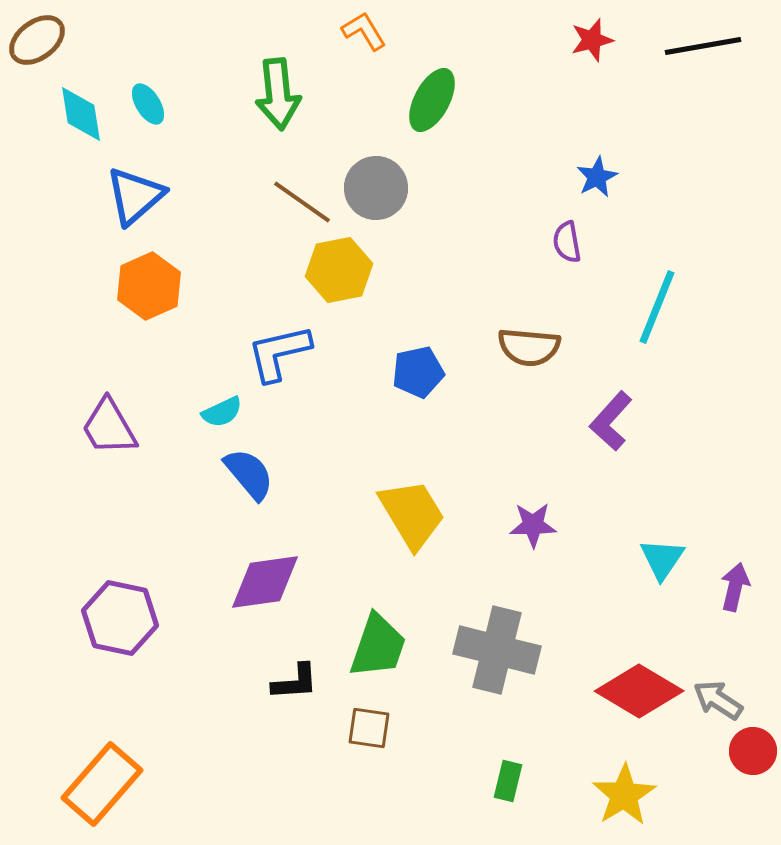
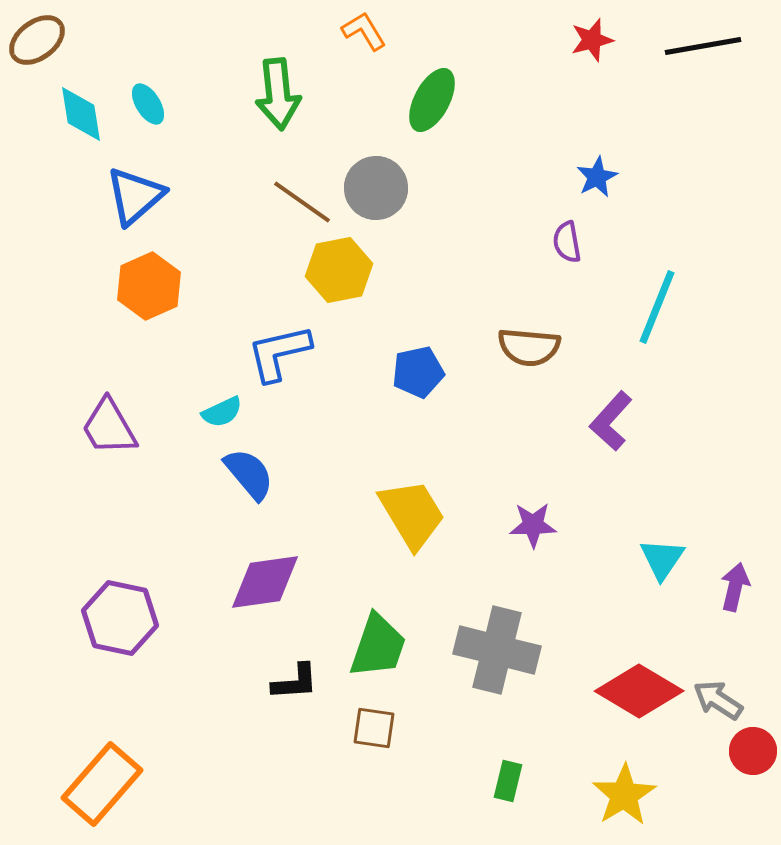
brown square: moved 5 px right
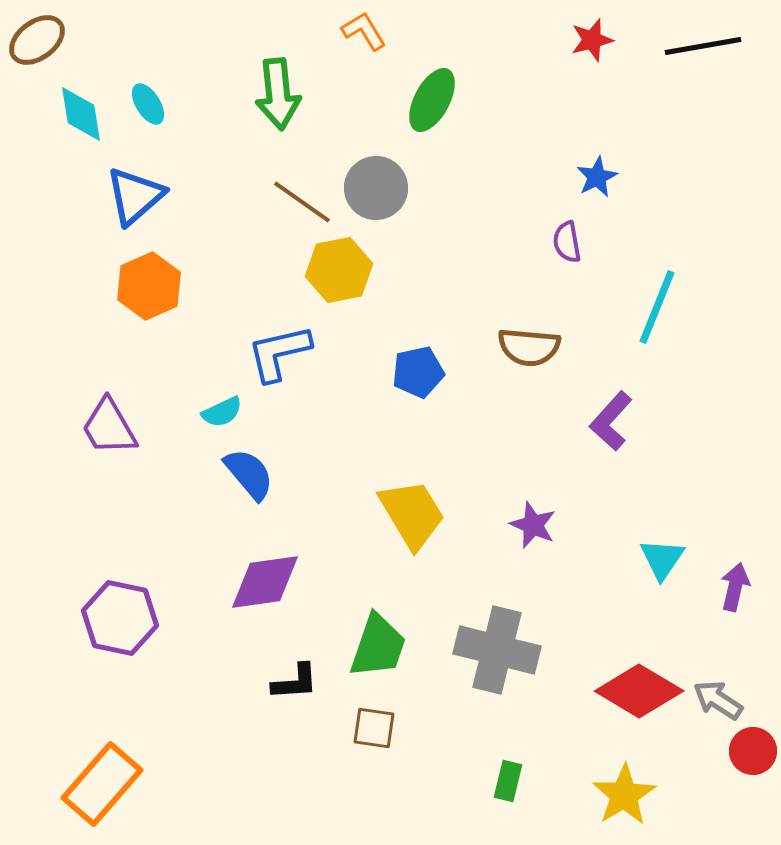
purple star: rotated 24 degrees clockwise
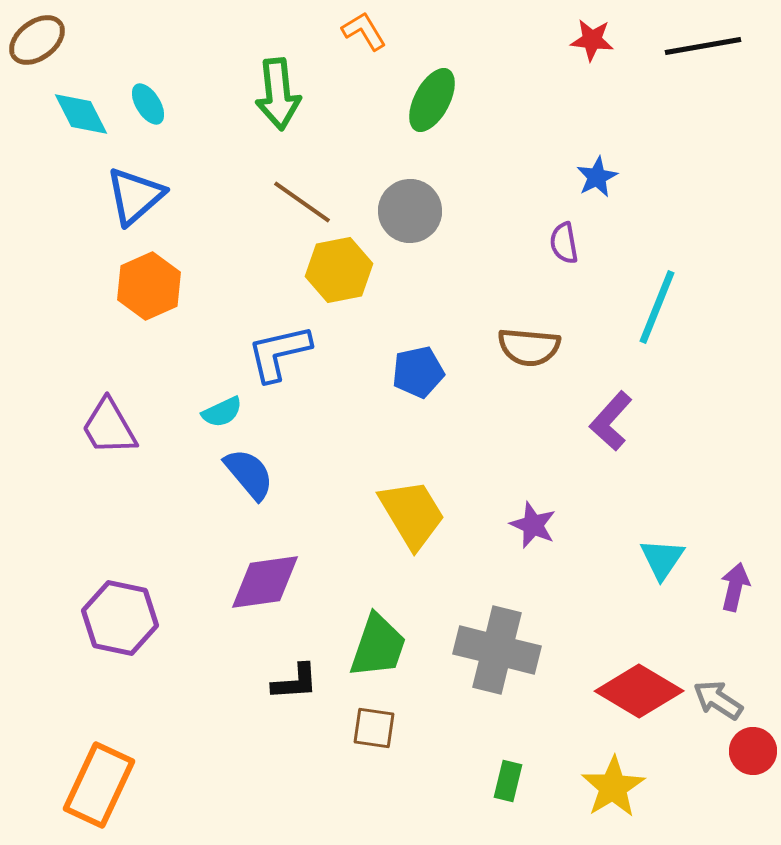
red star: rotated 21 degrees clockwise
cyan diamond: rotated 18 degrees counterclockwise
gray circle: moved 34 px right, 23 px down
purple semicircle: moved 3 px left, 1 px down
orange rectangle: moved 3 px left, 1 px down; rotated 16 degrees counterclockwise
yellow star: moved 11 px left, 8 px up
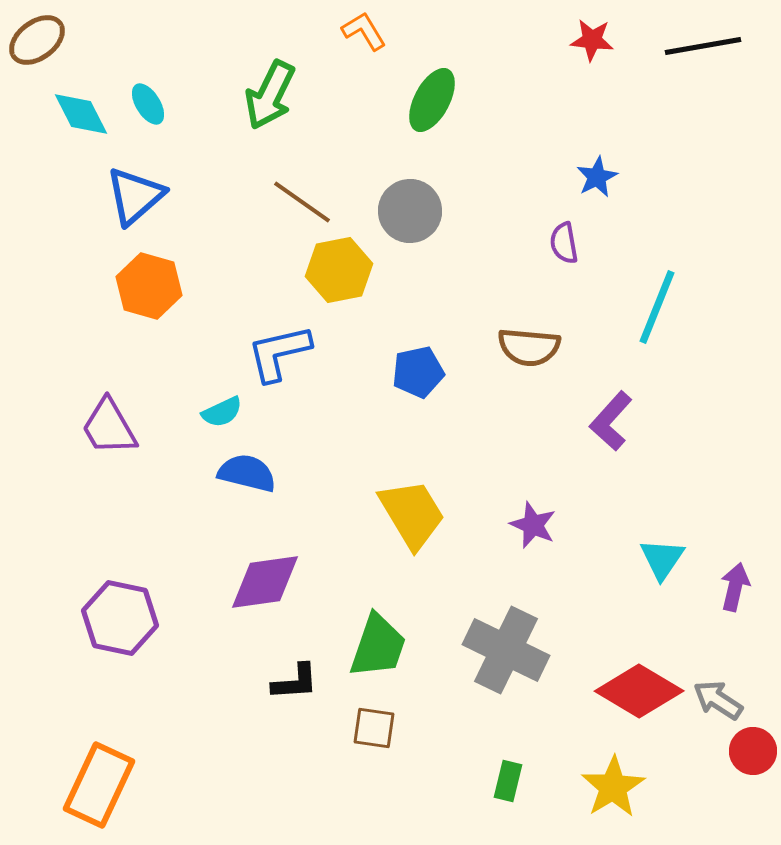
green arrow: moved 8 px left, 1 px down; rotated 32 degrees clockwise
orange hexagon: rotated 20 degrees counterclockwise
blue semicircle: moved 2 px left, 1 px up; rotated 36 degrees counterclockwise
gray cross: moved 9 px right; rotated 12 degrees clockwise
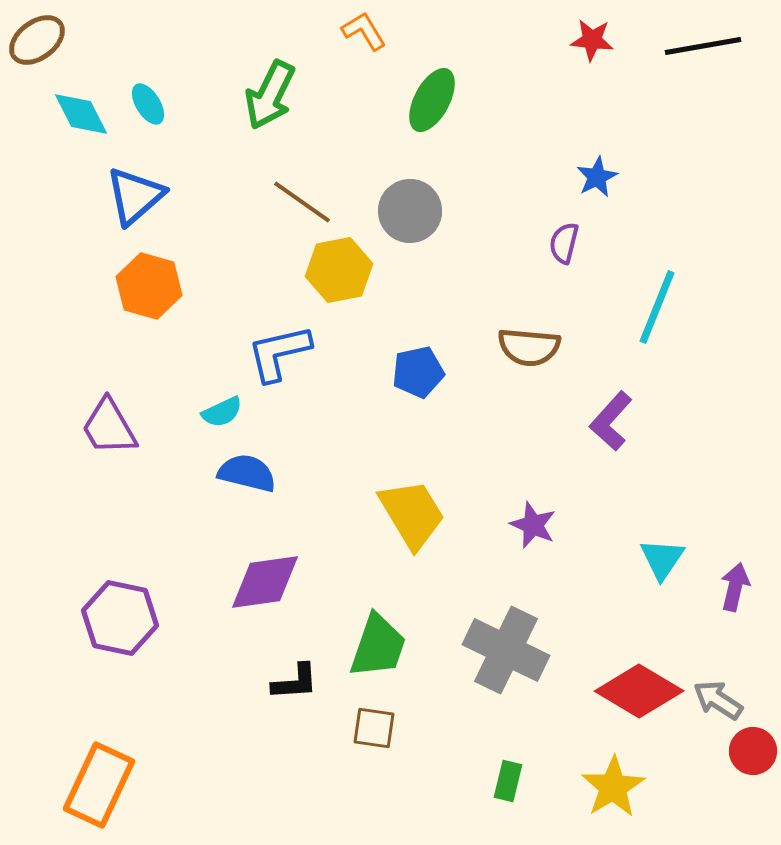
purple semicircle: rotated 24 degrees clockwise
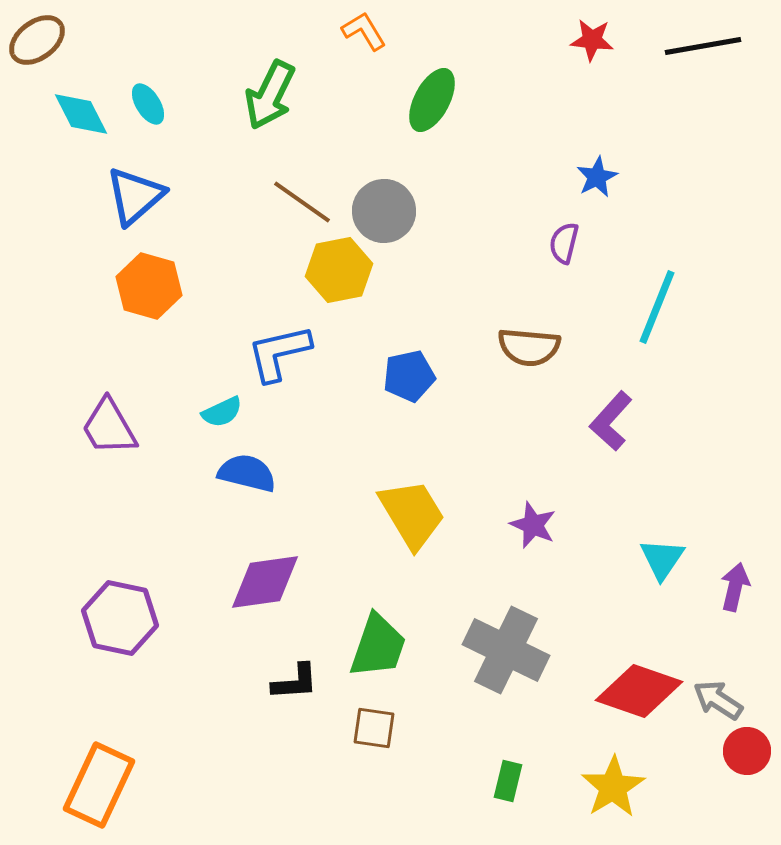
gray circle: moved 26 px left
blue pentagon: moved 9 px left, 4 px down
red diamond: rotated 12 degrees counterclockwise
red circle: moved 6 px left
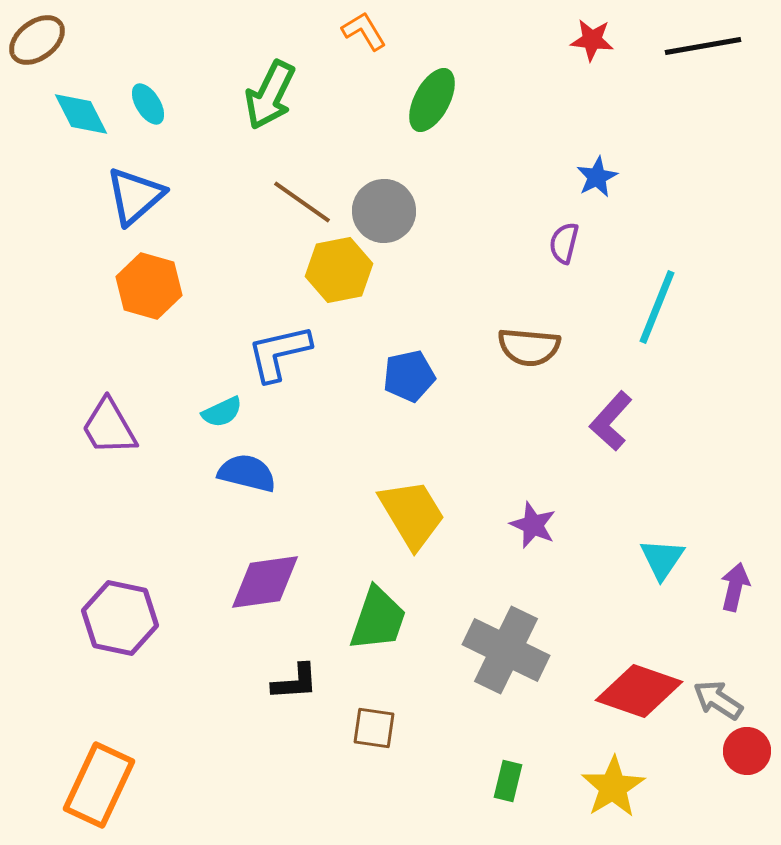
green trapezoid: moved 27 px up
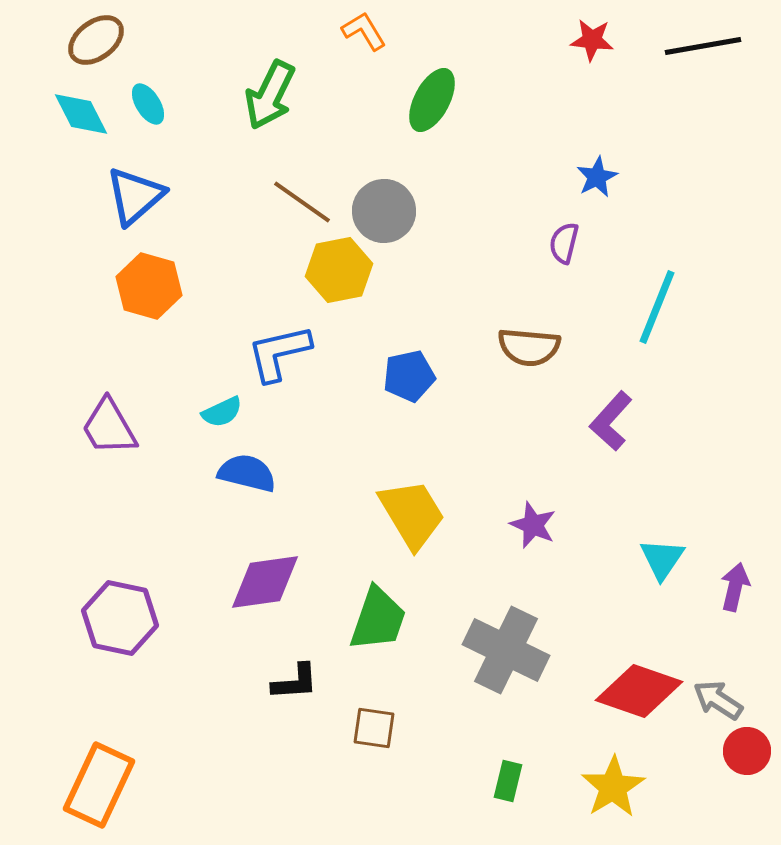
brown ellipse: moved 59 px right
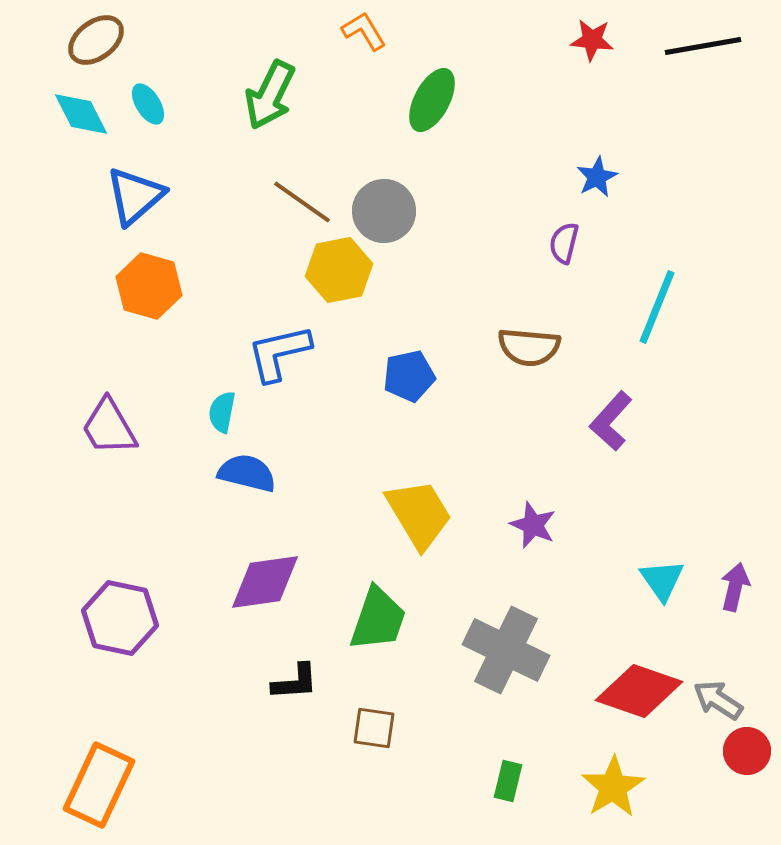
cyan semicircle: rotated 126 degrees clockwise
yellow trapezoid: moved 7 px right
cyan triangle: moved 21 px down; rotated 9 degrees counterclockwise
